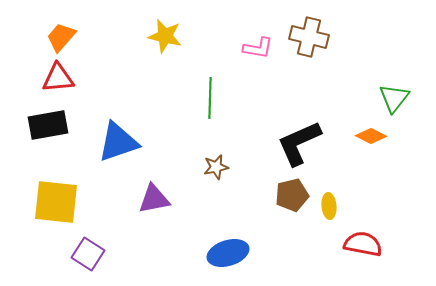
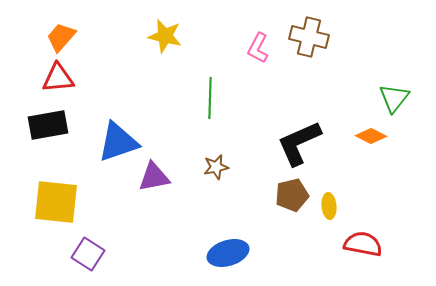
pink L-shape: rotated 108 degrees clockwise
purple triangle: moved 22 px up
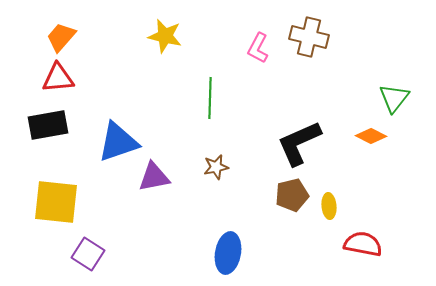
blue ellipse: rotated 63 degrees counterclockwise
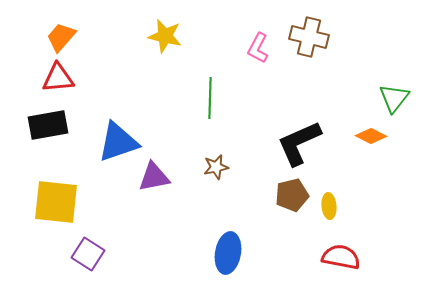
red semicircle: moved 22 px left, 13 px down
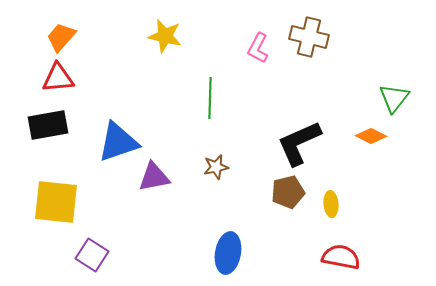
brown pentagon: moved 4 px left, 3 px up
yellow ellipse: moved 2 px right, 2 px up
purple square: moved 4 px right, 1 px down
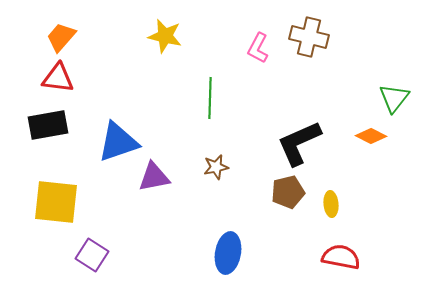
red triangle: rotated 12 degrees clockwise
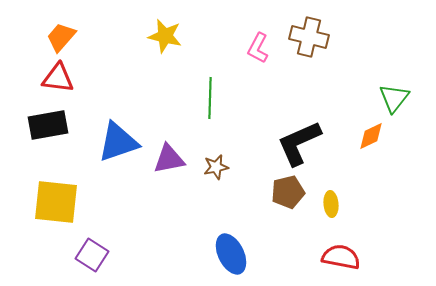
orange diamond: rotated 52 degrees counterclockwise
purple triangle: moved 15 px right, 18 px up
blue ellipse: moved 3 px right, 1 px down; rotated 36 degrees counterclockwise
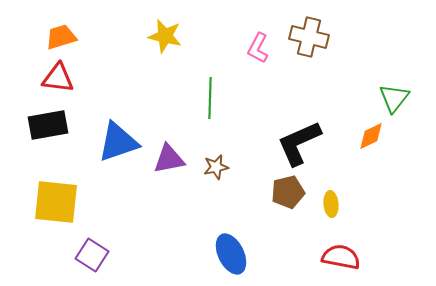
orange trapezoid: rotated 32 degrees clockwise
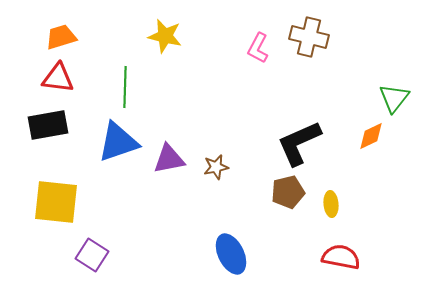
green line: moved 85 px left, 11 px up
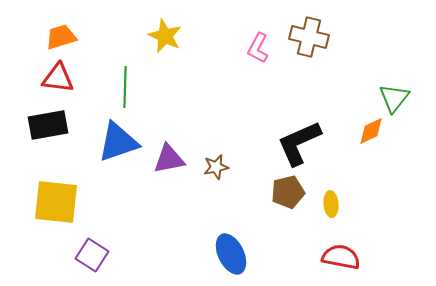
yellow star: rotated 12 degrees clockwise
orange diamond: moved 5 px up
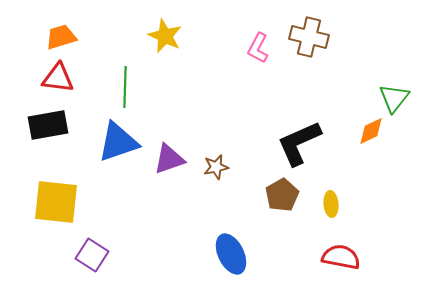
purple triangle: rotated 8 degrees counterclockwise
brown pentagon: moved 6 px left, 3 px down; rotated 16 degrees counterclockwise
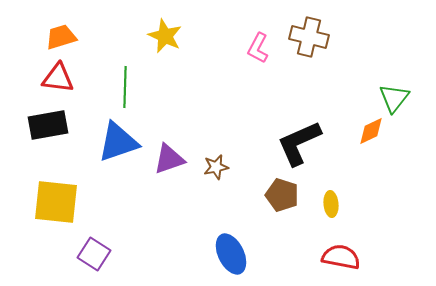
brown pentagon: rotated 24 degrees counterclockwise
purple square: moved 2 px right, 1 px up
